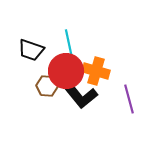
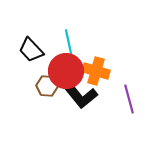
black trapezoid: rotated 28 degrees clockwise
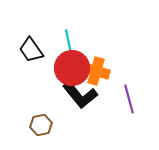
black trapezoid: rotated 8 degrees clockwise
red circle: moved 6 px right, 3 px up
brown hexagon: moved 6 px left, 39 px down; rotated 15 degrees counterclockwise
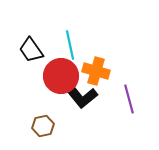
cyan line: moved 1 px right, 1 px down
red circle: moved 11 px left, 8 px down
brown hexagon: moved 2 px right, 1 px down
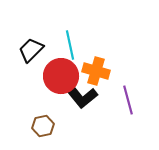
black trapezoid: rotated 80 degrees clockwise
purple line: moved 1 px left, 1 px down
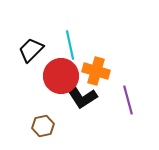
black L-shape: rotated 6 degrees clockwise
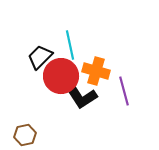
black trapezoid: moved 9 px right, 7 px down
purple line: moved 4 px left, 9 px up
brown hexagon: moved 18 px left, 9 px down
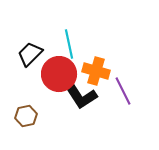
cyan line: moved 1 px left, 1 px up
black trapezoid: moved 10 px left, 3 px up
red circle: moved 2 px left, 2 px up
purple line: moved 1 px left; rotated 12 degrees counterclockwise
brown hexagon: moved 1 px right, 19 px up
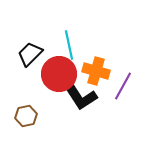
cyan line: moved 1 px down
purple line: moved 5 px up; rotated 56 degrees clockwise
black L-shape: moved 1 px down
